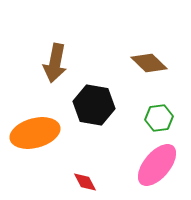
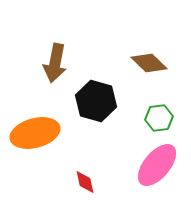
black hexagon: moved 2 px right, 4 px up; rotated 6 degrees clockwise
red diamond: rotated 15 degrees clockwise
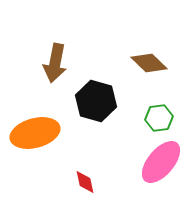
pink ellipse: moved 4 px right, 3 px up
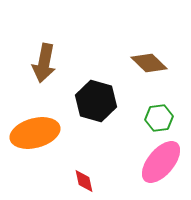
brown arrow: moved 11 px left
red diamond: moved 1 px left, 1 px up
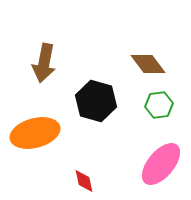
brown diamond: moved 1 px left, 1 px down; rotated 9 degrees clockwise
green hexagon: moved 13 px up
pink ellipse: moved 2 px down
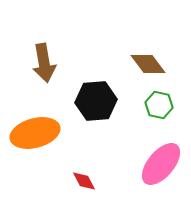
brown arrow: rotated 21 degrees counterclockwise
black hexagon: rotated 21 degrees counterclockwise
green hexagon: rotated 20 degrees clockwise
red diamond: rotated 15 degrees counterclockwise
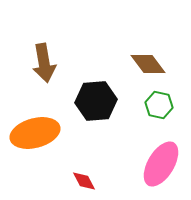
pink ellipse: rotated 9 degrees counterclockwise
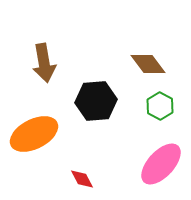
green hexagon: moved 1 px right, 1 px down; rotated 16 degrees clockwise
orange ellipse: moved 1 px left, 1 px down; rotated 12 degrees counterclockwise
pink ellipse: rotated 12 degrees clockwise
red diamond: moved 2 px left, 2 px up
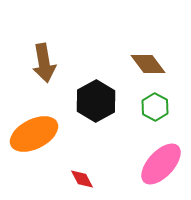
black hexagon: rotated 24 degrees counterclockwise
green hexagon: moved 5 px left, 1 px down
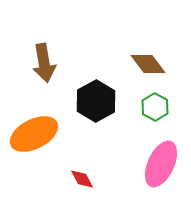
pink ellipse: rotated 18 degrees counterclockwise
